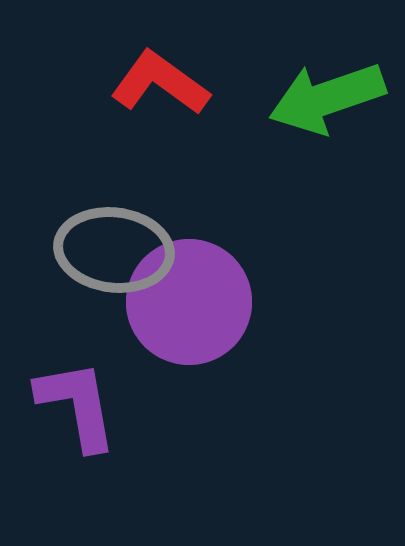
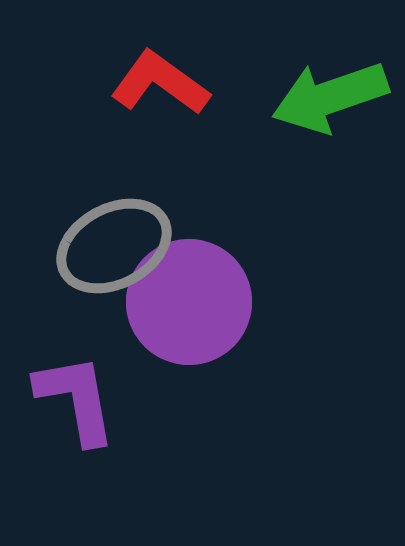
green arrow: moved 3 px right, 1 px up
gray ellipse: moved 4 px up; rotated 35 degrees counterclockwise
purple L-shape: moved 1 px left, 6 px up
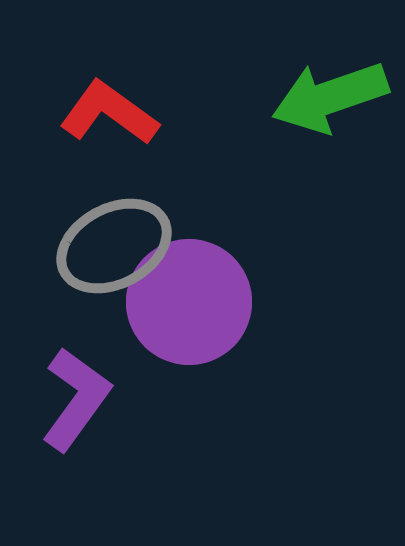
red L-shape: moved 51 px left, 30 px down
purple L-shape: rotated 46 degrees clockwise
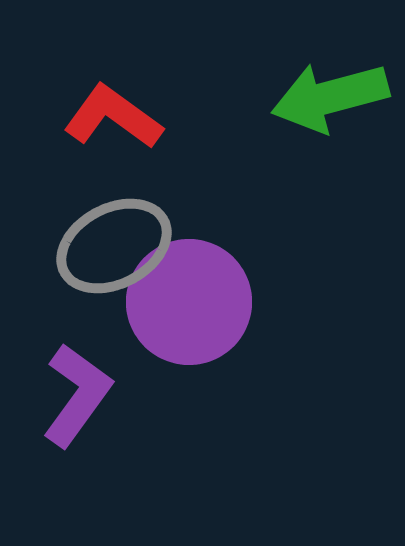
green arrow: rotated 4 degrees clockwise
red L-shape: moved 4 px right, 4 px down
purple L-shape: moved 1 px right, 4 px up
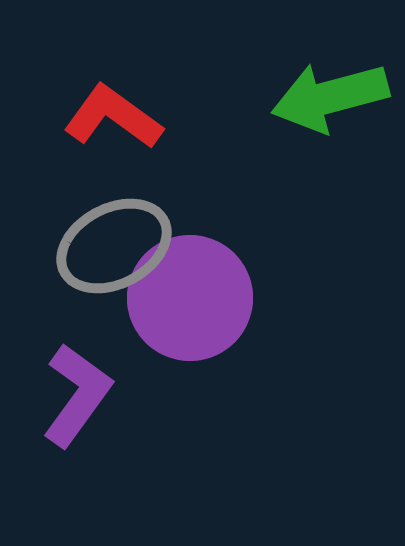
purple circle: moved 1 px right, 4 px up
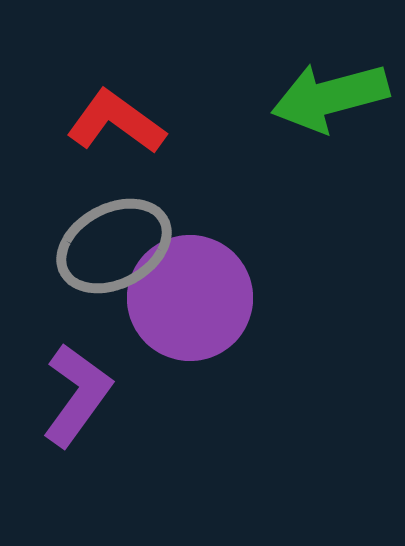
red L-shape: moved 3 px right, 5 px down
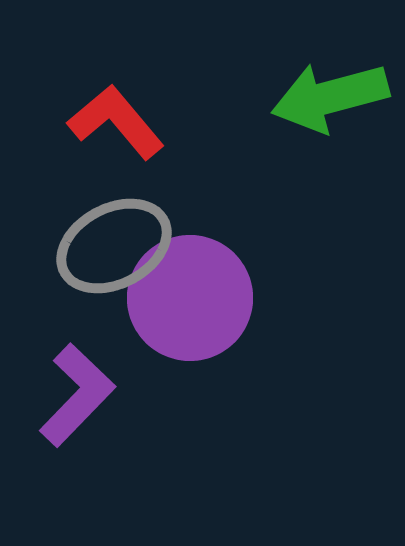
red L-shape: rotated 14 degrees clockwise
purple L-shape: rotated 8 degrees clockwise
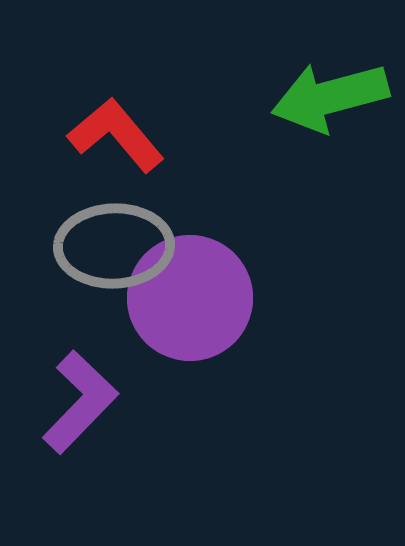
red L-shape: moved 13 px down
gray ellipse: rotated 26 degrees clockwise
purple L-shape: moved 3 px right, 7 px down
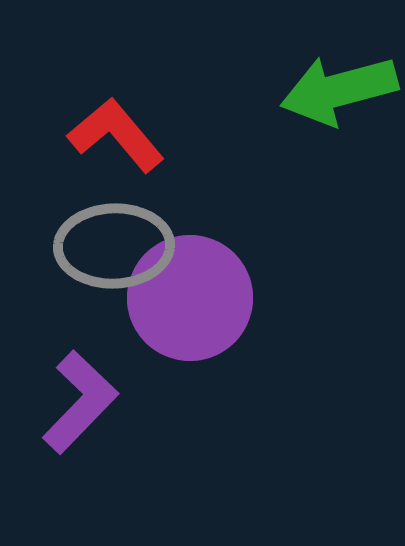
green arrow: moved 9 px right, 7 px up
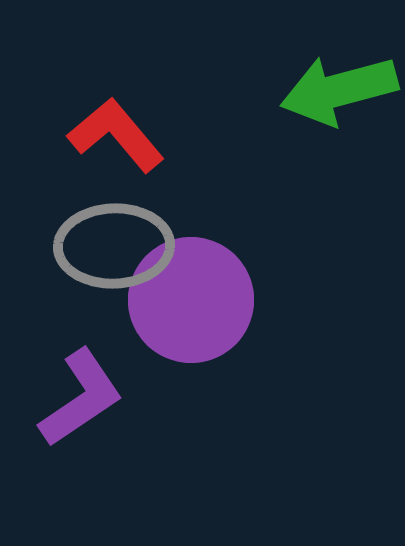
purple circle: moved 1 px right, 2 px down
purple L-shape: moved 1 px right, 4 px up; rotated 12 degrees clockwise
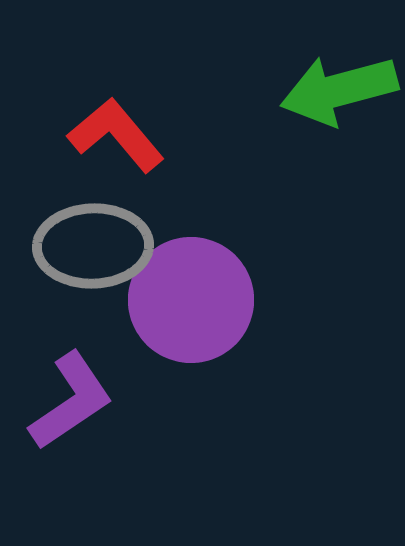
gray ellipse: moved 21 px left
purple L-shape: moved 10 px left, 3 px down
